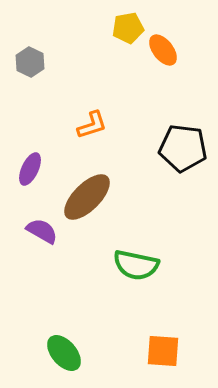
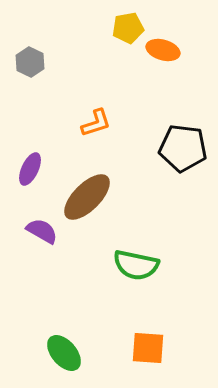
orange ellipse: rotated 36 degrees counterclockwise
orange L-shape: moved 4 px right, 2 px up
orange square: moved 15 px left, 3 px up
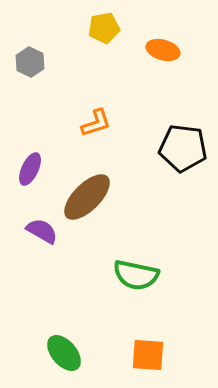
yellow pentagon: moved 24 px left
green semicircle: moved 10 px down
orange square: moved 7 px down
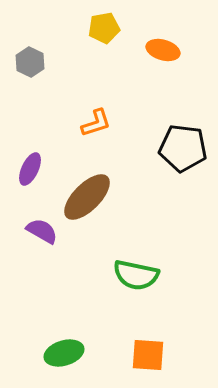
green ellipse: rotated 66 degrees counterclockwise
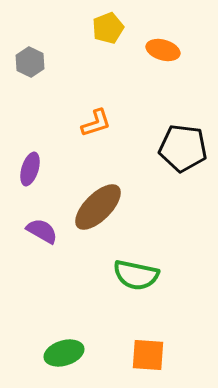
yellow pentagon: moved 4 px right; rotated 12 degrees counterclockwise
purple ellipse: rotated 8 degrees counterclockwise
brown ellipse: moved 11 px right, 10 px down
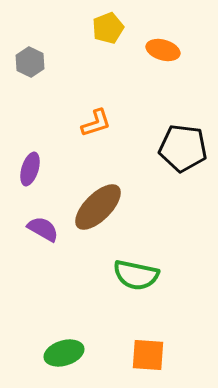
purple semicircle: moved 1 px right, 2 px up
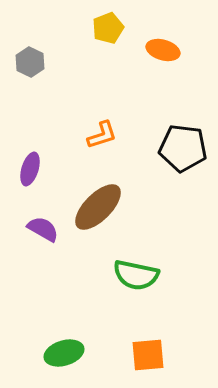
orange L-shape: moved 6 px right, 12 px down
orange square: rotated 9 degrees counterclockwise
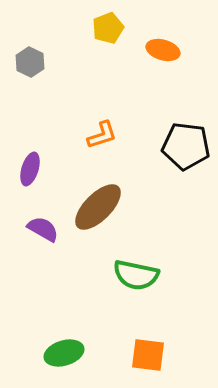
black pentagon: moved 3 px right, 2 px up
orange square: rotated 12 degrees clockwise
